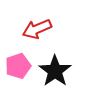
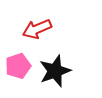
black star: rotated 16 degrees clockwise
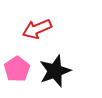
pink pentagon: moved 1 px left, 3 px down; rotated 15 degrees counterclockwise
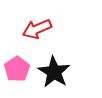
black star: moved 1 px left, 1 px down; rotated 20 degrees counterclockwise
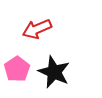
black star: rotated 8 degrees counterclockwise
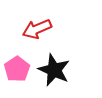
black star: moved 2 px up
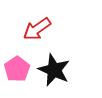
red arrow: rotated 12 degrees counterclockwise
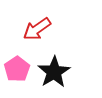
black star: moved 2 px down; rotated 16 degrees clockwise
